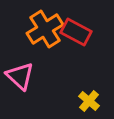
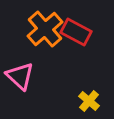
orange cross: rotated 9 degrees counterclockwise
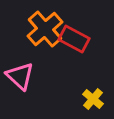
red rectangle: moved 2 px left, 7 px down
yellow cross: moved 4 px right, 2 px up
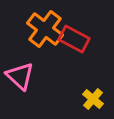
orange cross: rotated 12 degrees counterclockwise
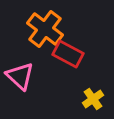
red rectangle: moved 6 px left, 15 px down
yellow cross: rotated 15 degrees clockwise
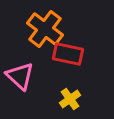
red rectangle: rotated 16 degrees counterclockwise
yellow cross: moved 23 px left
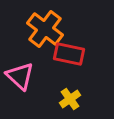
red rectangle: moved 1 px right
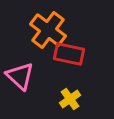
orange cross: moved 3 px right, 1 px down
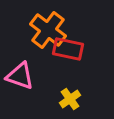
red rectangle: moved 1 px left, 5 px up
pink triangle: rotated 24 degrees counterclockwise
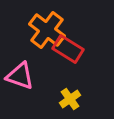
orange cross: moved 1 px left
red rectangle: rotated 20 degrees clockwise
